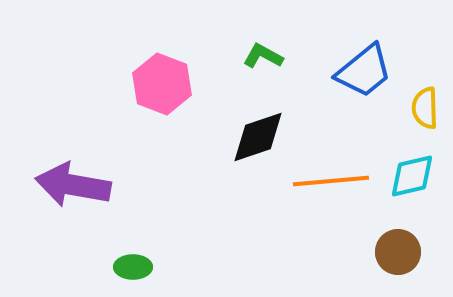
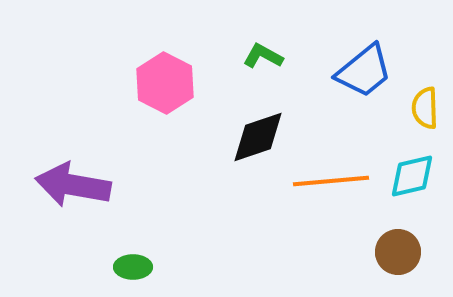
pink hexagon: moved 3 px right, 1 px up; rotated 6 degrees clockwise
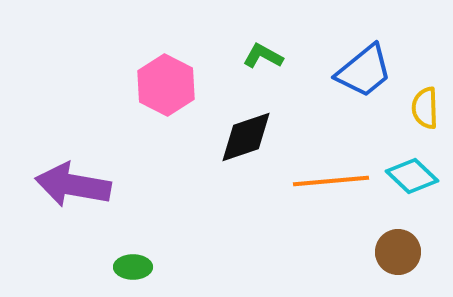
pink hexagon: moved 1 px right, 2 px down
black diamond: moved 12 px left
cyan diamond: rotated 57 degrees clockwise
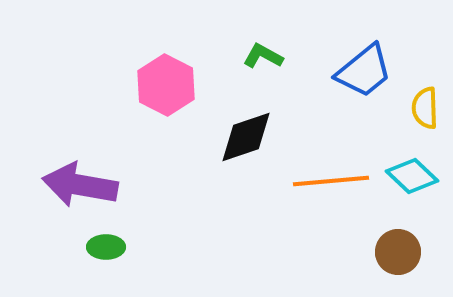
purple arrow: moved 7 px right
green ellipse: moved 27 px left, 20 px up
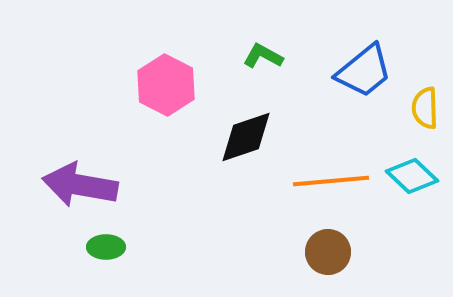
brown circle: moved 70 px left
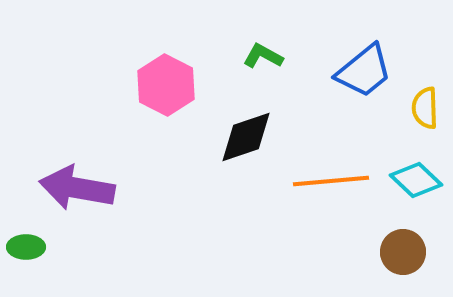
cyan diamond: moved 4 px right, 4 px down
purple arrow: moved 3 px left, 3 px down
green ellipse: moved 80 px left
brown circle: moved 75 px right
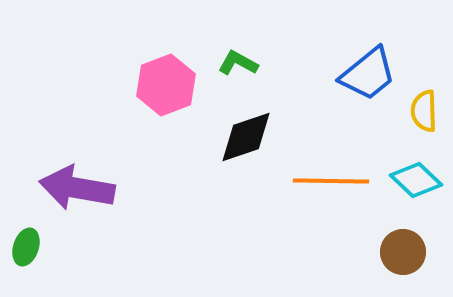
green L-shape: moved 25 px left, 7 px down
blue trapezoid: moved 4 px right, 3 px down
pink hexagon: rotated 12 degrees clockwise
yellow semicircle: moved 1 px left, 3 px down
orange line: rotated 6 degrees clockwise
green ellipse: rotated 72 degrees counterclockwise
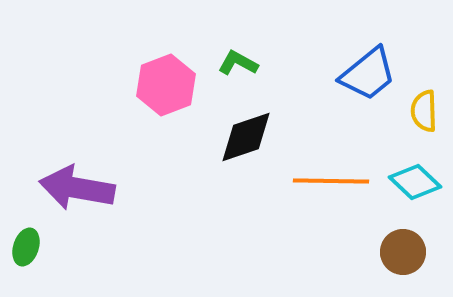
cyan diamond: moved 1 px left, 2 px down
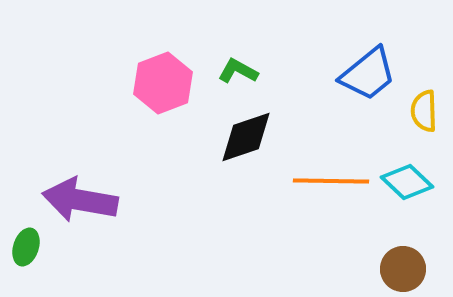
green L-shape: moved 8 px down
pink hexagon: moved 3 px left, 2 px up
cyan diamond: moved 8 px left
purple arrow: moved 3 px right, 12 px down
brown circle: moved 17 px down
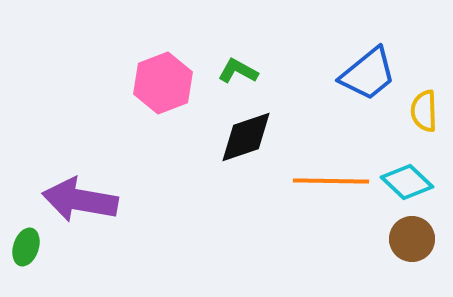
brown circle: moved 9 px right, 30 px up
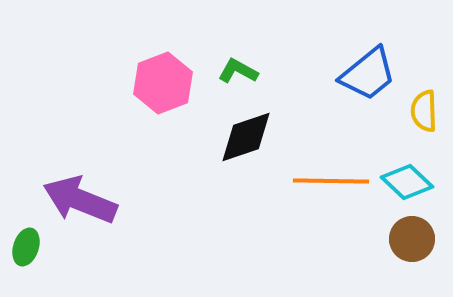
purple arrow: rotated 12 degrees clockwise
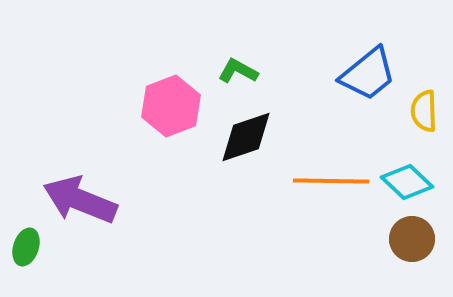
pink hexagon: moved 8 px right, 23 px down
